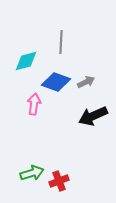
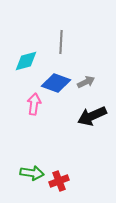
blue diamond: moved 1 px down
black arrow: moved 1 px left
green arrow: rotated 25 degrees clockwise
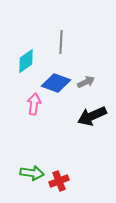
cyan diamond: rotated 20 degrees counterclockwise
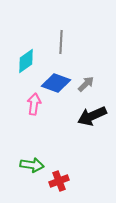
gray arrow: moved 2 px down; rotated 18 degrees counterclockwise
green arrow: moved 8 px up
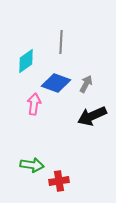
gray arrow: rotated 18 degrees counterclockwise
red cross: rotated 12 degrees clockwise
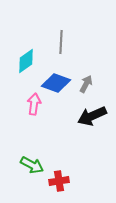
green arrow: rotated 20 degrees clockwise
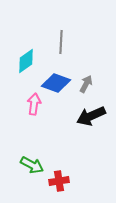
black arrow: moved 1 px left
